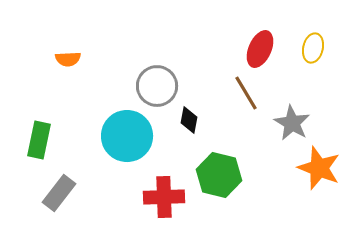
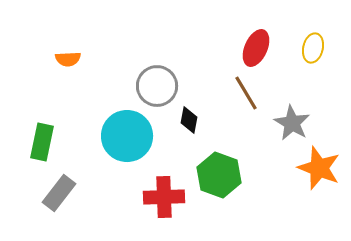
red ellipse: moved 4 px left, 1 px up
green rectangle: moved 3 px right, 2 px down
green hexagon: rotated 6 degrees clockwise
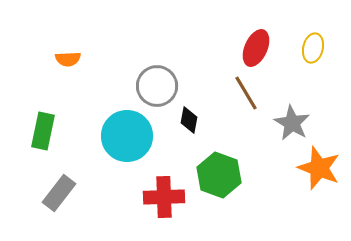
green rectangle: moved 1 px right, 11 px up
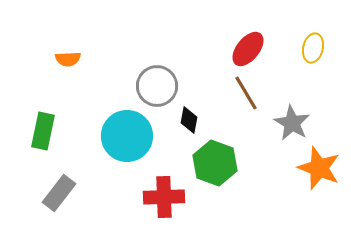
red ellipse: moved 8 px left, 1 px down; rotated 15 degrees clockwise
green hexagon: moved 4 px left, 12 px up
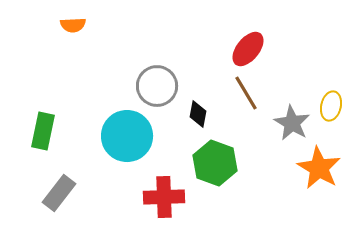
yellow ellipse: moved 18 px right, 58 px down
orange semicircle: moved 5 px right, 34 px up
black diamond: moved 9 px right, 6 px up
orange star: rotated 9 degrees clockwise
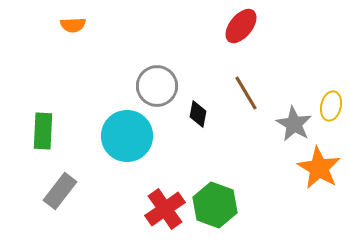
red ellipse: moved 7 px left, 23 px up
gray star: moved 2 px right, 1 px down
green rectangle: rotated 9 degrees counterclockwise
green hexagon: moved 42 px down
gray rectangle: moved 1 px right, 2 px up
red cross: moved 1 px right, 12 px down; rotated 33 degrees counterclockwise
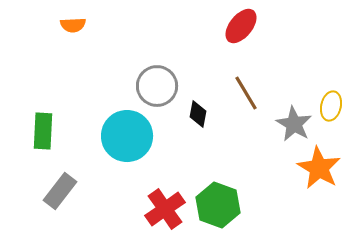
green hexagon: moved 3 px right
